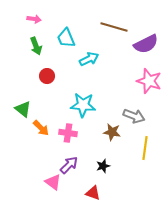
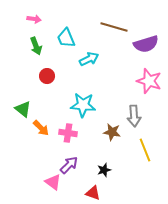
purple semicircle: rotated 10 degrees clockwise
gray arrow: rotated 65 degrees clockwise
yellow line: moved 2 px down; rotated 30 degrees counterclockwise
black star: moved 1 px right, 4 px down
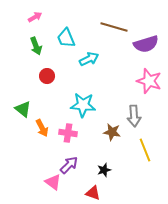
pink arrow: moved 1 px right, 2 px up; rotated 40 degrees counterclockwise
orange arrow: moved 1 px right; rotated 18 degrees clockwise
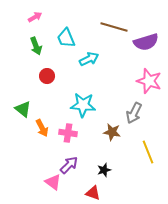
purple semicircle: moved 2 px up
gray arrow: moved 3 px up; rotated 30 degrees clockwise
yellow line: moved 3 px right, 2 px down
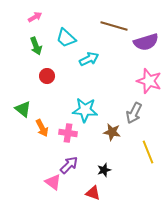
brown line: moved 1 px up
cyan trapezoid: rotated 25 degrees counterclockwise
cyan star: moved 2 px right, 5 px down
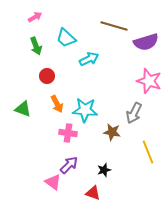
green triangle: rotated 18 degrees counterclockwise
orange arrow: moved 15 px right, 24 px up
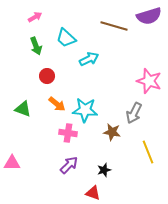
purple semicircle: moved 3 px right, 26 px up
orange arrow: rotated 24 degrees counterclockwise
pink triangle: moved 41 px left, 19 px up; rotated 36 degrees counterclockwise
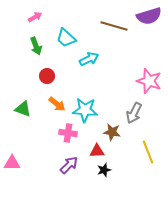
red triangle: moved 4 px right, 42 px up; rotated 21 degrees counterclockwise
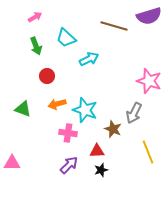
orange arrow: rotated 126 degrees clockwise
cyan star: rotated 15 degrees clockwise
brown star: moved 1 px right, 3 px up; rotated 12 degrees clockwise
black star: moved 3 px left
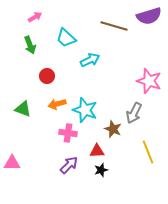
green arrow: moved 6 px left, 1 px up
cyan arrow: moved 1 px right, 1 px down
